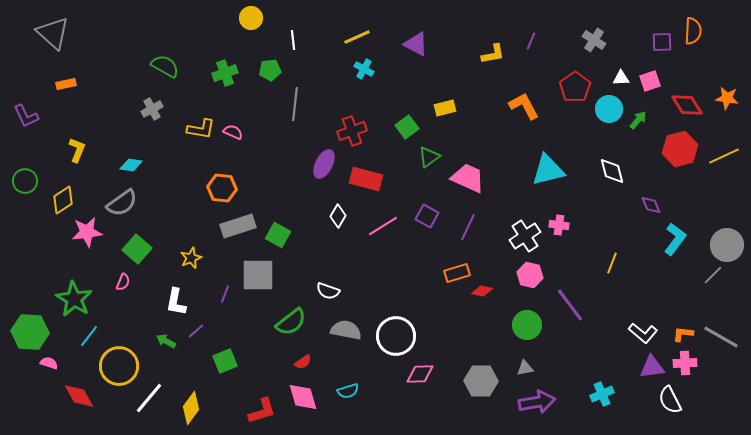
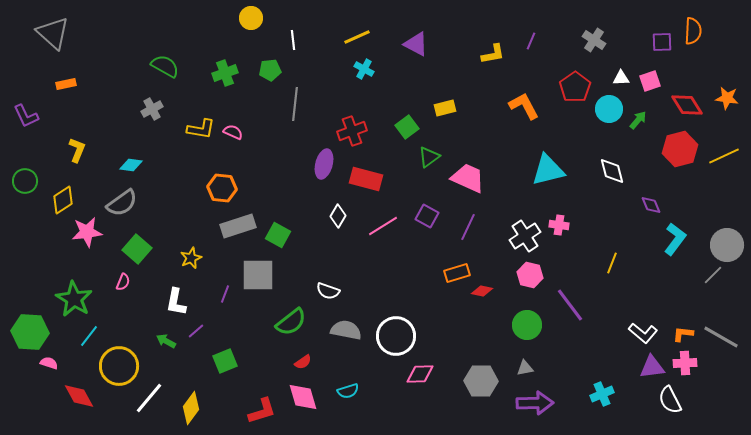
purple ellipse at (324, 164): rotated 12 degrees counterclockwise
purple arrow at (537, 402): moved 2 px left, 1 px down; rotated 9 degrees clockwise
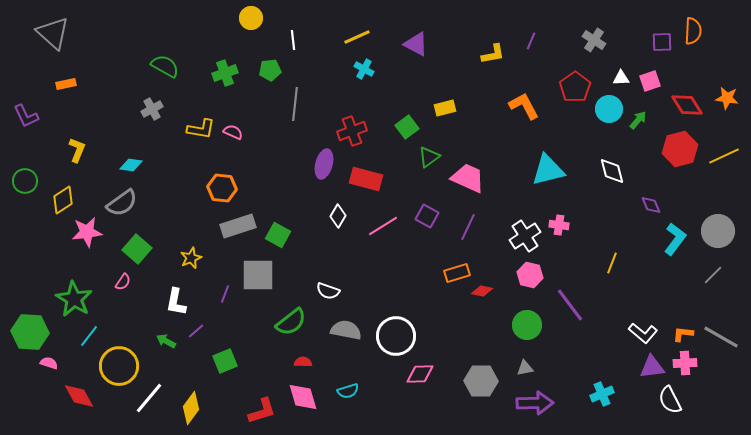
gray circle at (727, 245): moved 9 px left, 14 px up
pink semicircle at (123, 282): rotated 12 degrees clockwise
red semicircle at (303, 362): rotated 144 degrees counterclockwise
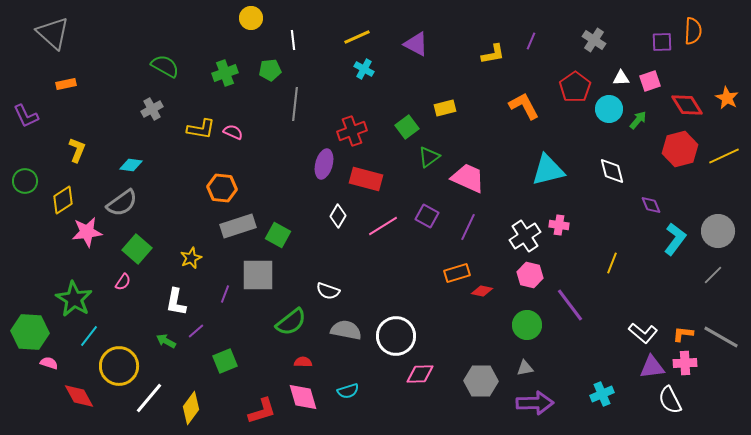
orange star at (727, 98): rotated 20 degrees clockwise
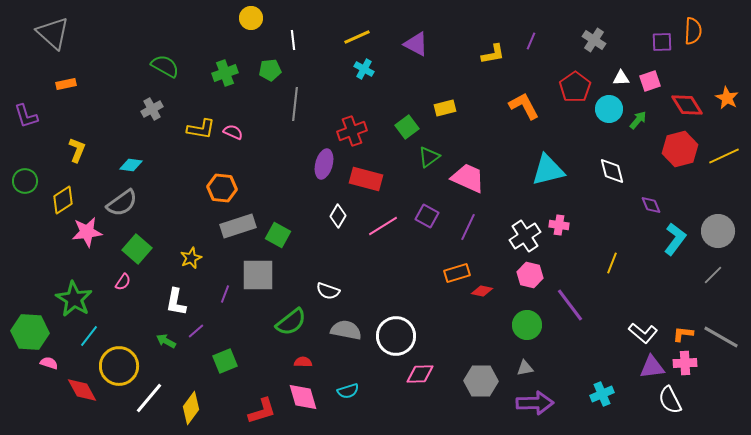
purple L-shape at (26, 116): rotated 8 degrees clockwise
red diamond at (79, 396): moved 3 px right, 6 px up
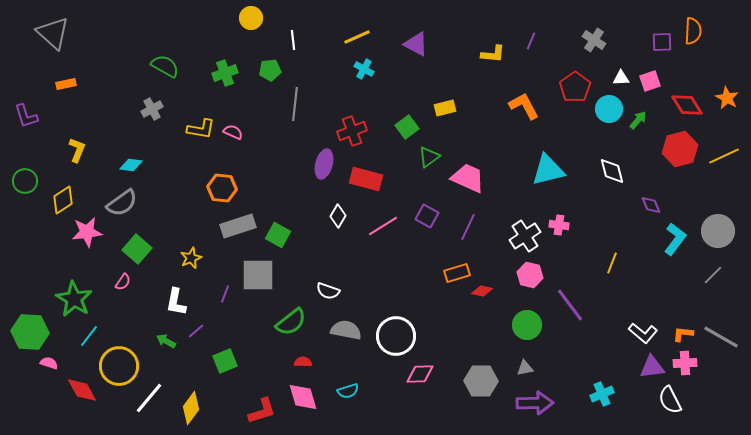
yellow L-shape at (493, 54): rotated 15 degrees clockwise
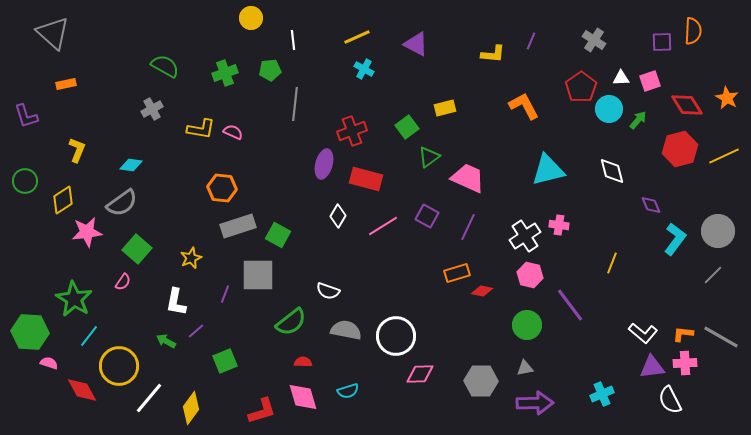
red pentagon at (575, 87): moved 6 px right
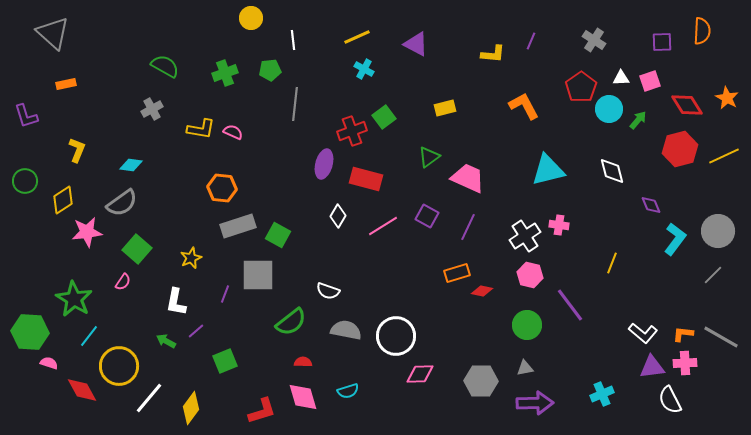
orange semicircle at (693, 31): moved 9 px right
green square at (407, 127): moved 23 px left, 10 px up
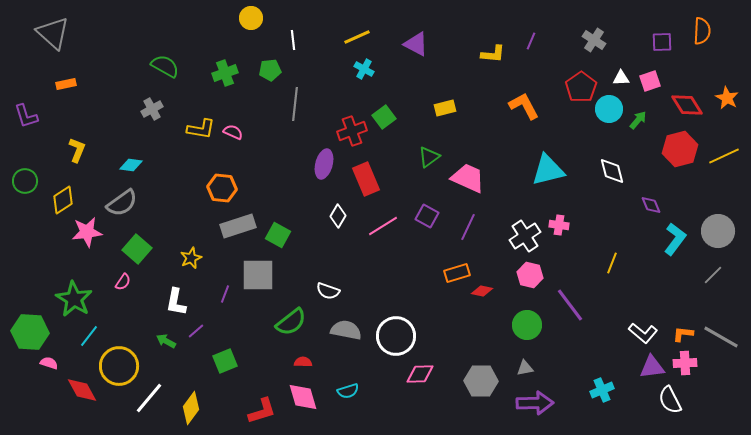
red rectangle at (366, 179): rotated 52 degrees clockwise
cyan cross at (602, 394): moved 4 px up
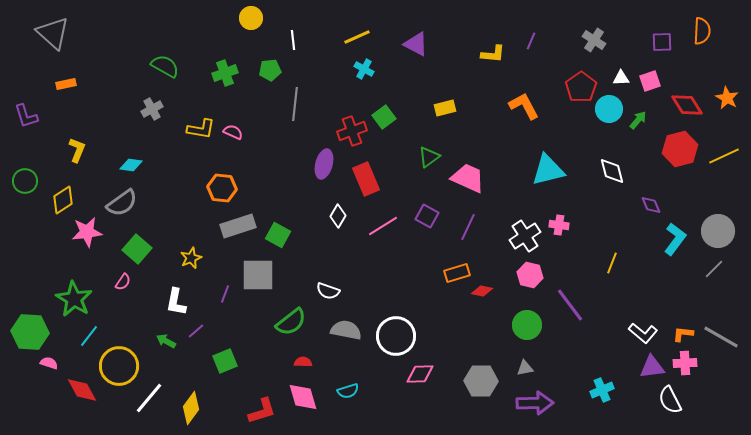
gray line at (713, 275): moved 1 px right, 6 px up
